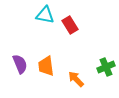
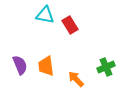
purple semicircle: moved 1 px down
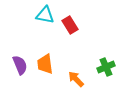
orange trapezoid: moved 1 px left, 2 px up
